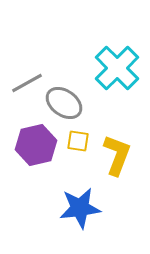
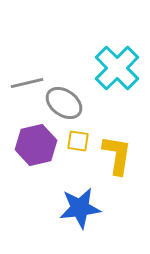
gray line: rotated 16 degrees clockwise
yellow L-shape: rotated 12 degrees counterclockwise
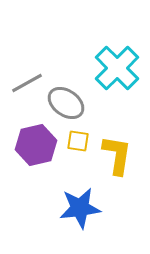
gray line: rotated 16 degrees counterclockwise
gray ellipse: moved 2 px right
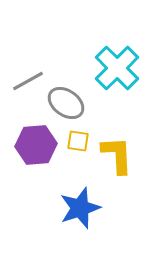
gray line: moved 1 px right, 2 px up
purple hexagon: rotated 9 degrees clockwise
yellow L-shape: rotated 12 degrees counterclockwise
blue star: rotated 12 degrees counterclockwise
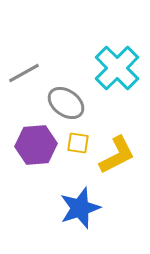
gray line: moved 4 px left, 8 px up
yellow square: moved 2 px down
yellow L-shape: rotated 66 degrees clockwise
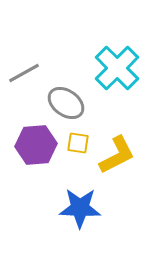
blue star: rotated 21 degrees clockwise
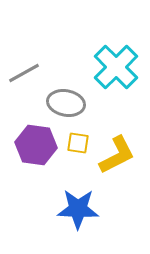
cyan cross: moved 1 px left, 1 px up
gray ellipse: rotated 24 degrees counterclockwise
purple hexagon: rotated 12 degrees clockwise
blue star: moved 2 px left, 1 px down
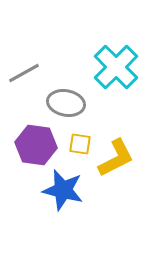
yellow square: moved 2 px right, 1 px down
yellow L-shape: moved 1 px left, 3 px down
blue star: moved 15 px left, 19 px up; rotated 12 degrees clockwise
